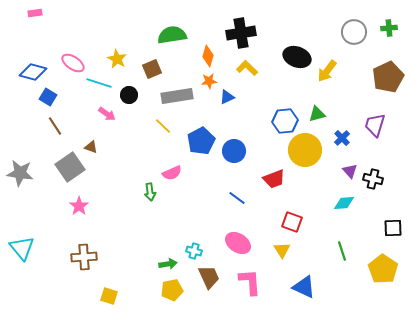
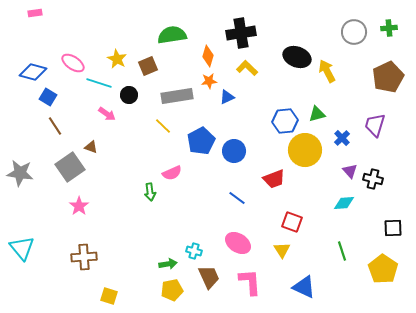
brown square at (152, 69): moved 4 px left, 3 px up
yellow arrow at (327, 71): rotated 115 degrees clockwise
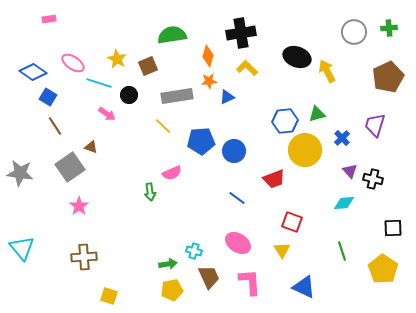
pink rectangle at (35, 13): moved 14 px right, 6 px down
blue diamond at (33, 72): rotated 20 degrees clockwise
blue pentagon at (201, 141): rotated 24 degrees clockwise
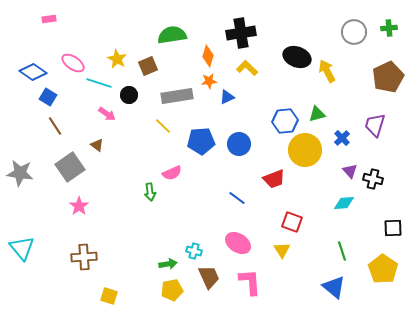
brown triangle at (91, 147): moved 6 px right, 2 px up; rotated 16 degrees clockwise
blue circle at (234, 151): moved 5 px right, 7 px up
blue triangle at (304, 287): moved 30 px right; rotated 15 degrees clockwise
